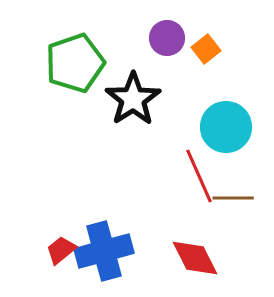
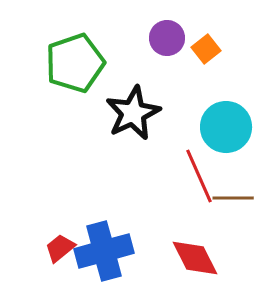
black star: moved 14 px down; rotated 8 degrees clockwise
red trapezoid: moved 1 px left, 2 px up
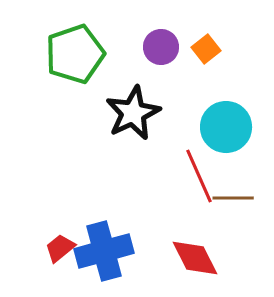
purple circle: moved 6 px left, 9 px down
green pentagon: moved 9 px up
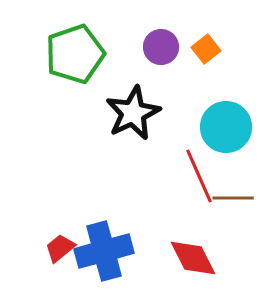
red diamond: moved 2 px left
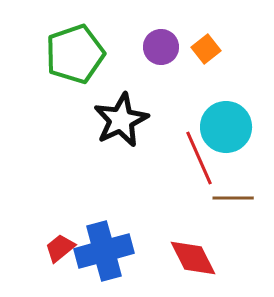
black star: moved 12 px left, 7 px down
red line: moved 18 px up
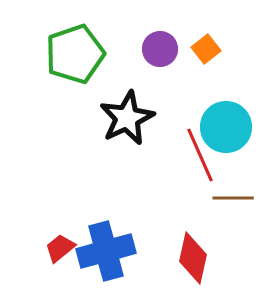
purple circle: moved 1 px left, 2 px down
black star: moved 6 px right, 2 px up
red line: moved 1 px right, 3 px up
blue cross: moved 2 px right
red diamond: rotated 39 degrees clockwise
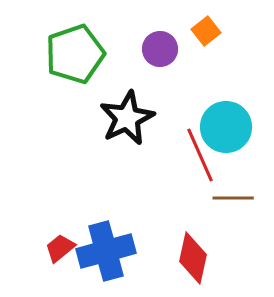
orange square: moved 18 px up
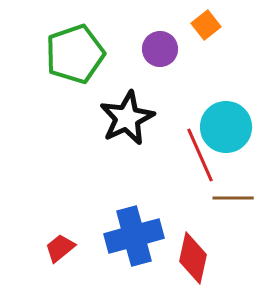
orange square: moved 6 px up
blue cross: moved 28 px right, 15 px up
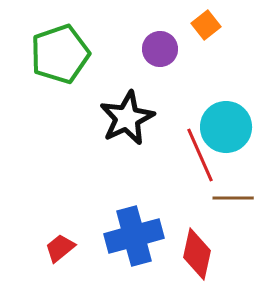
green pentagon: moved 15 px left
red diamond: moved 4 px right, 4 px up
